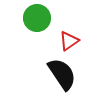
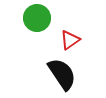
red triangle: moved 1 px right, 1 px up
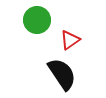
green circle: moved 2 px down
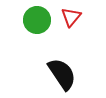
red triangle: moved 1 px right, 23 px up; rotated 15 degrees counterclockwise
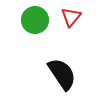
green circle: moved 2 px left
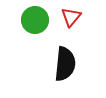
black semicircle: moved 3 px right, 10 px up; rotated 40 degrees clockwise
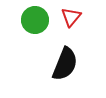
black semicircle: rotated 16 degrees clockwise
